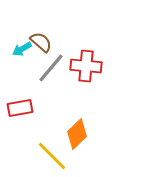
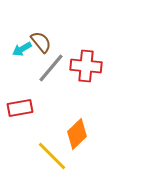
brown semicircle: rotated 10 degrees clockwise
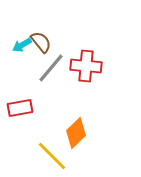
cyan arrow: moved 4 px up
orange diamond: moved 1 px left, 1 px up
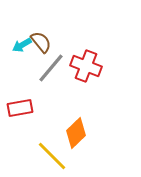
red cross: rotated 16 degrees clockwise
